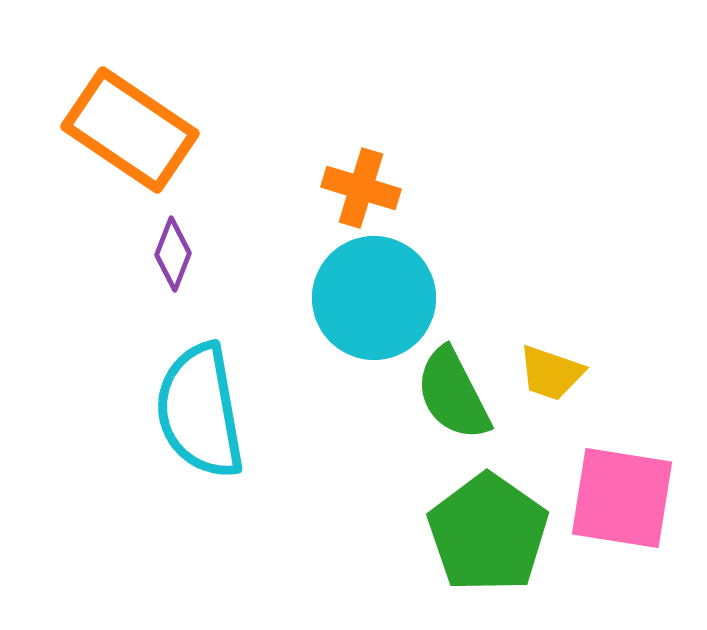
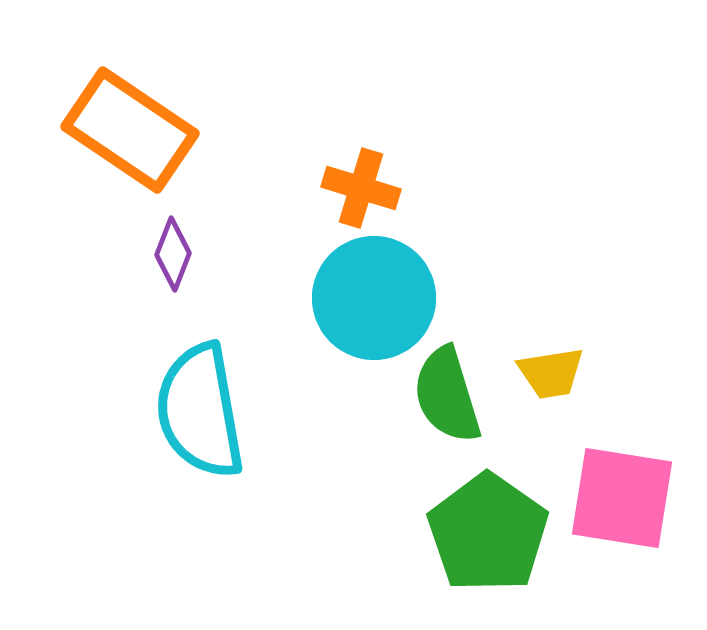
yellow trapezoid: rotated 28 degrees counterclockwise
green semicircle: moved 6 px left, 1 px down; rotated 10 degrees clockwise
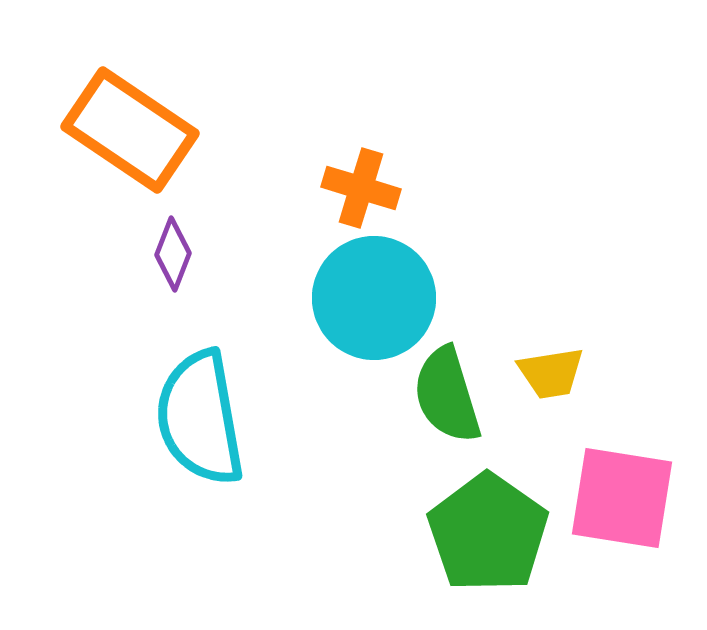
cyan semicircle: moved 7 px down
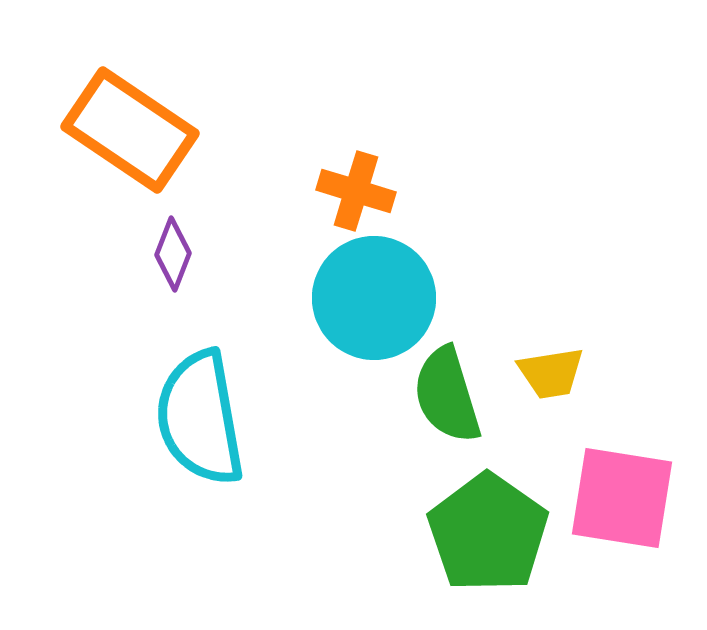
orange cross: moved 5 px left, 3 px down
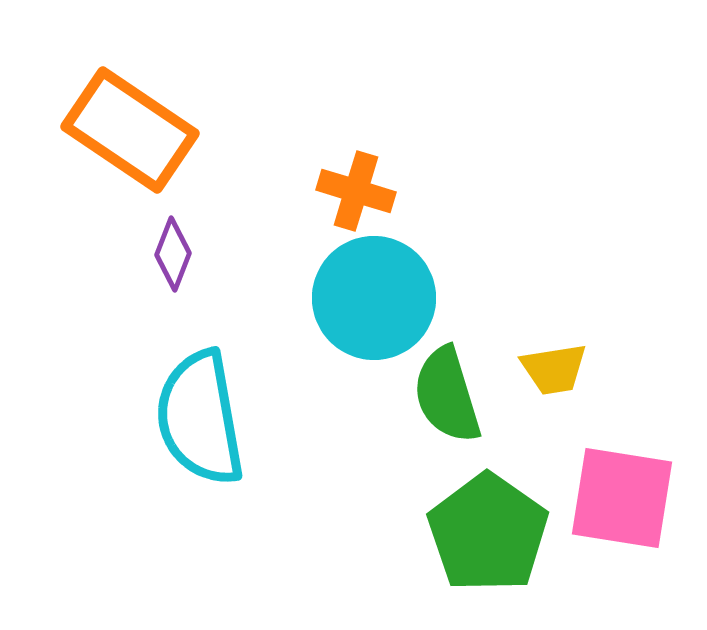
yellow trapezoid: moved 3 px right, 4 px up
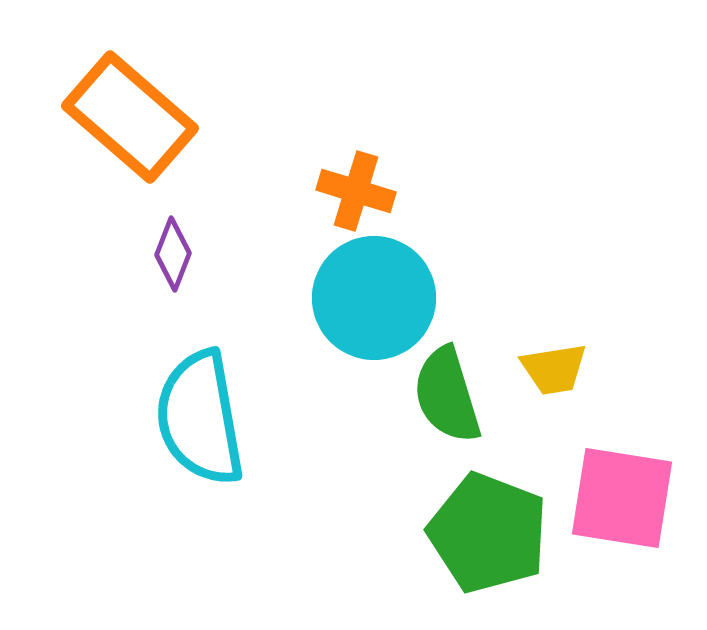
orange rectangle: moved 13 px up; rotated 7 degrees clockwise
green pentagon: rotated 14 degrees counterclockwise
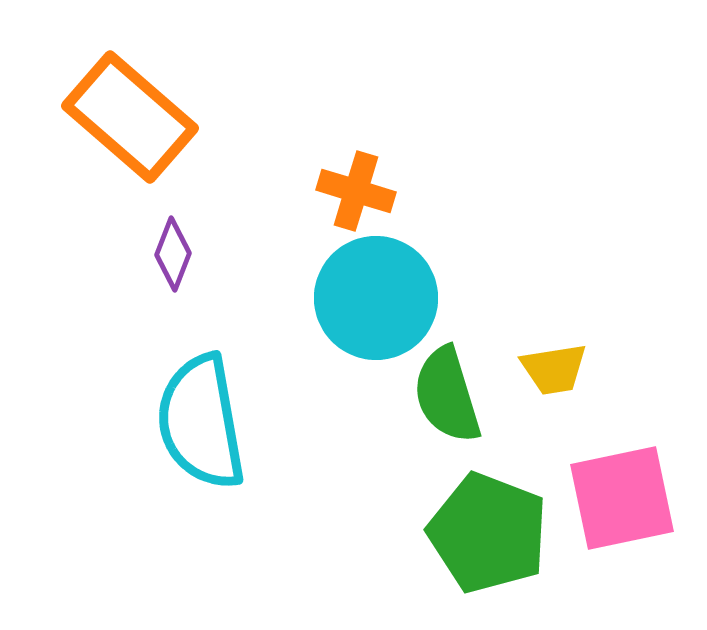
cyan circle: moved 2 px right
cyan semicircle: moved 1 px right, 4 px down
pink square: rotated 21 degrees counterclockwise
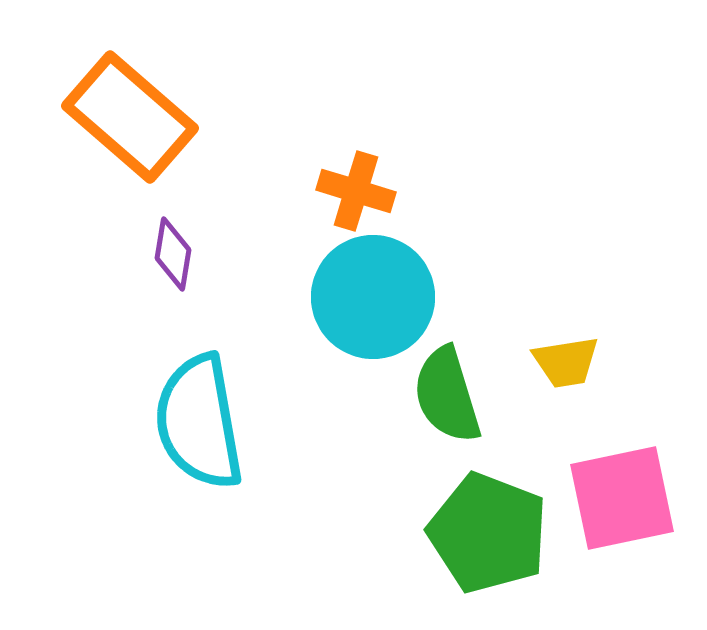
purple diamond: rotated 12 degrees counterclockwise
cyan circle: moved 3 px left, 1 px up
yellow trapezoid: moved 12 px right, 7 px up
cyan semicircle: moved 2 px left
